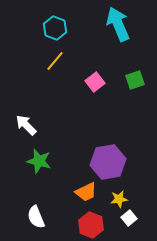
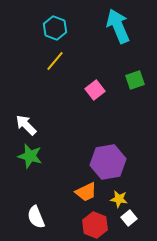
cyan arrow: moved 2 px down
pink square: moved 8 px down
green star: moved 9 px left, 5 px up
yellow star: rotated 18 degrees clockwise
red hexagon: moved 4 px right
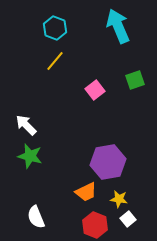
white square: moved 1 px left, 1 px down
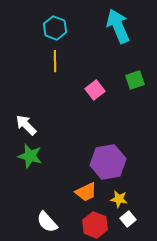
yellow line: rotated 40 degrees counterclockwise
white semicircle: moved 11 px right, 5 px down; rotated 20 degrees counterclockwise
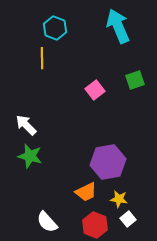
yellow line: moved 13 px left, 3 px up
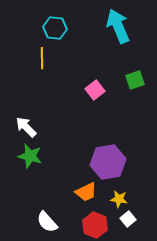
cyan hexagon: rotated 15 degrees counterclockwise
white arrow: moved 2 px down
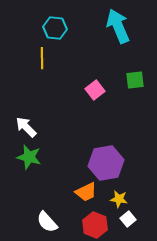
green square: rotated 12 degrees clockwise
green star: moved 1 px left, 1 px down
purple hexagon: moved 2 px left, 1 px down
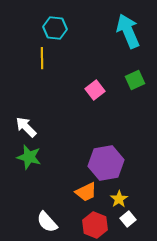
cyan arrow: moved 10 px right, 5 px down
green square: rotated 18 degrees counterclockwise
yellow star: rotated 30 degrees clockwise
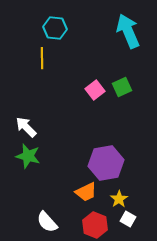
green square: moved 13 px left, 7 px down
green star: moved 1 px left, 1 px up
white square: rotated 21 degrees counterclockwise
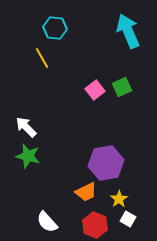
yellow line: rotated 30 degrees counterclockwise
